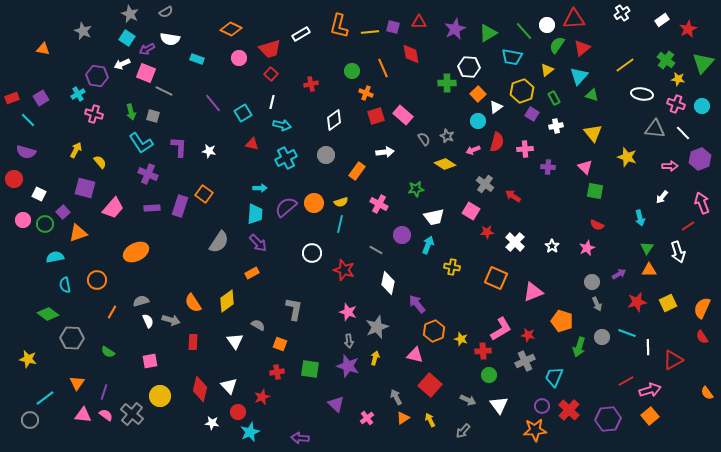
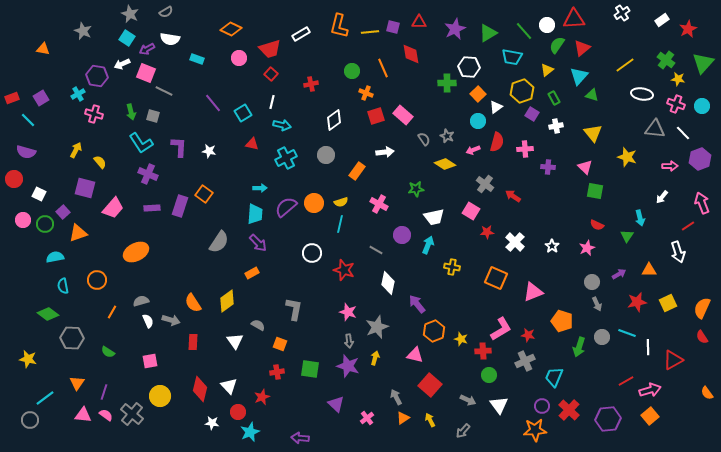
green triangle at (647, 248): moved 20 px left, 12 px up
cyan semicircle at (65, 285): moved 2 px left, 1 px down
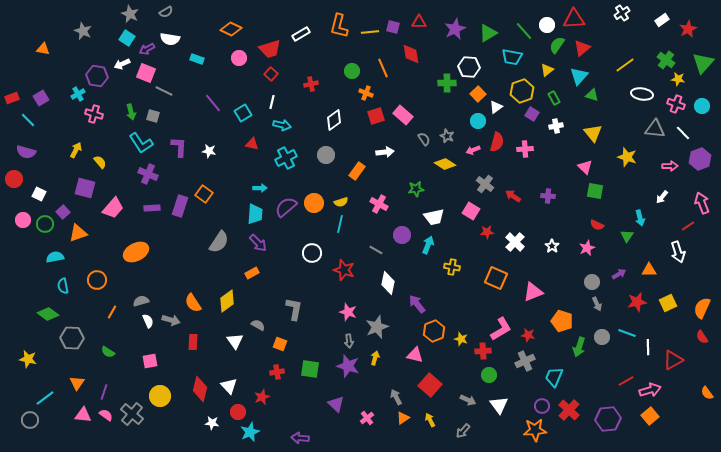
purple cross at (548, 167): moved 29 px down
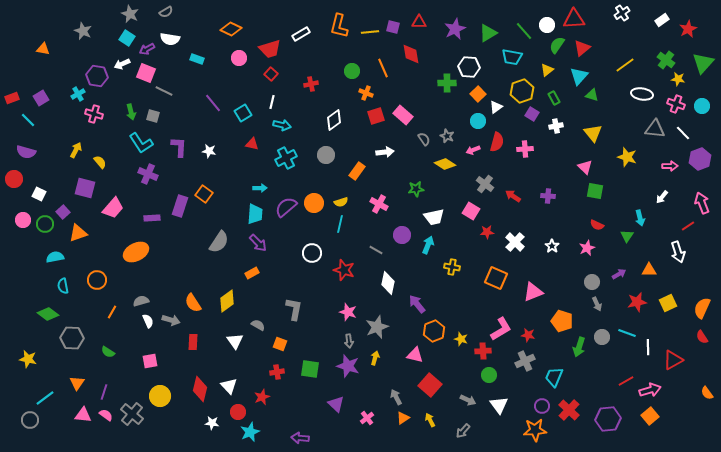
purple rectangle at (152, 208): moved 10 px down
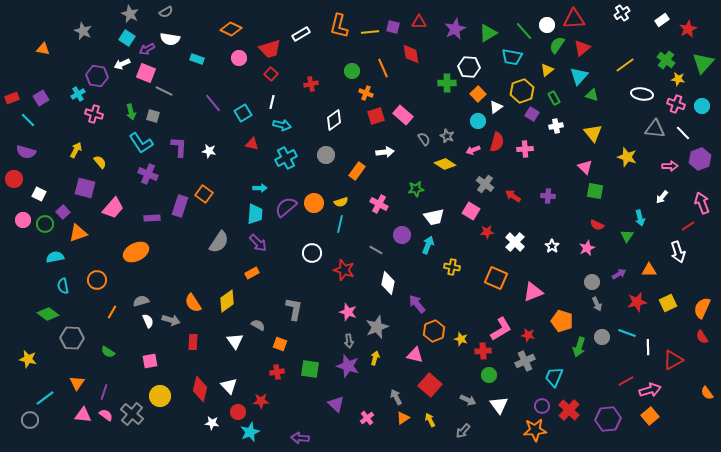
red star at (262, 397): moved 1 px left, 4 px down; rotated 21 degrees clockwise
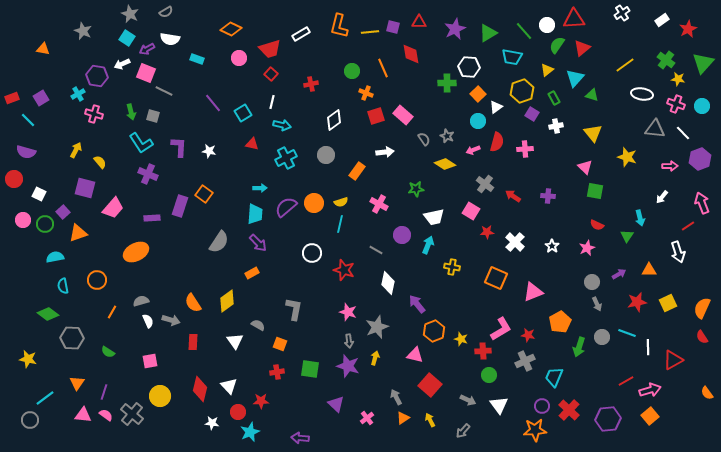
cyan triangle at (579, 76): moved 4 px left, 2 px down
orange pentagon at (562, 321): moved 2 px left, 1 px down; rotated 25 degrees clockwise
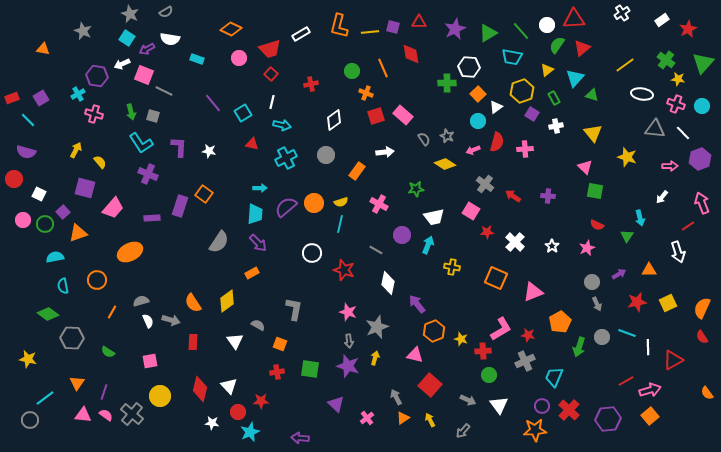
green line at (524, 31): moved 3 px left
pink square at (146, 73): moved 2 px left, 2 px down
orange ellipse at (136, 252): moved 6 px left
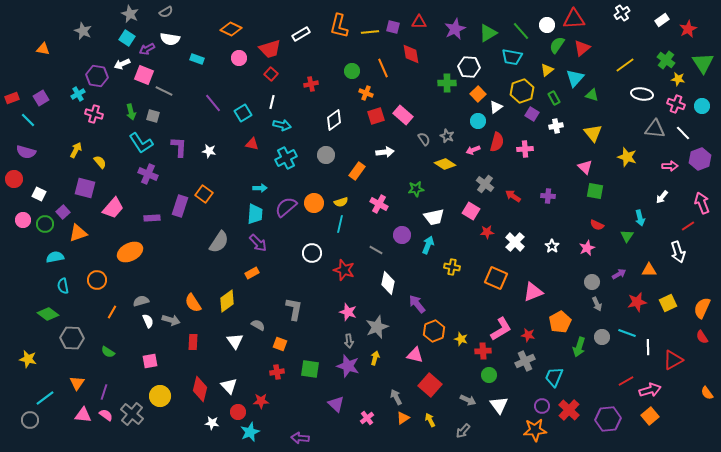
green triangle at (703, 63): rotated 15 degrees counterclockwise
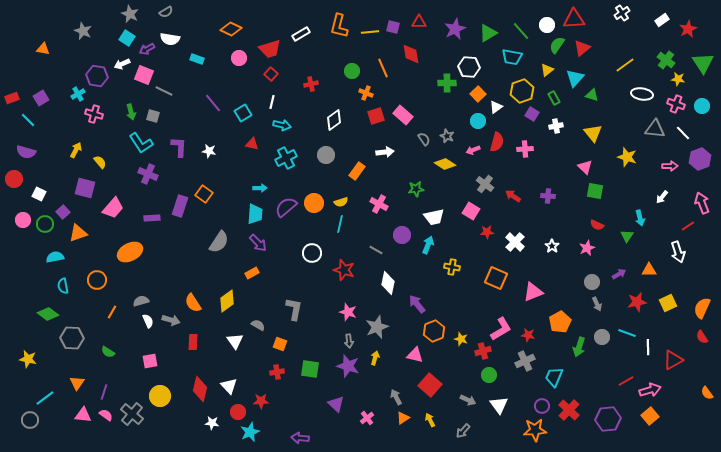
red cross at (483, 351): rotated 14 degrees counterclockwise
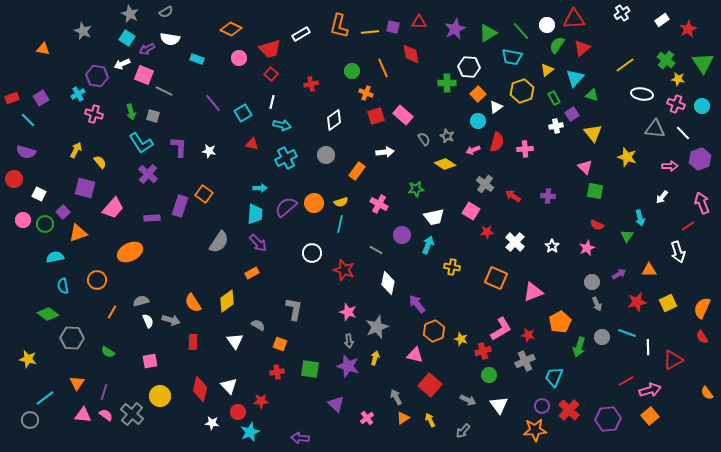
purple square at (532, 114): moved 40 px right; rotated 24 degrees clockwise
purple cross at (148, 174): rotated 18 degrees clockwise
